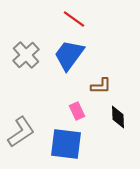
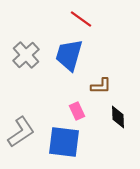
red line: moved 7 px right
blue trapezoid: rotated 20 degrees counterclockwise
blue square: moved 2 px left, 2 px up
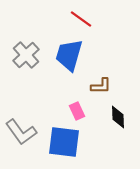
gray L-shape: rotated 88 degrees clockwise
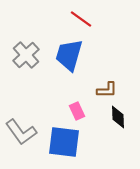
brown L-shape: moved 6 px right, 4 px down
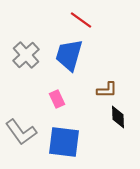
red line: moved 1 px down
pink rectangle: moved 20 px left, 12 px up
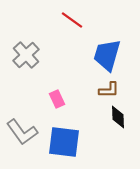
red line: moved 9 px left
blue trapezoid: moved 38 px right
brown L-shape: moved 2 px right
gray L-shape: moved 1 px right
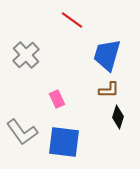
black diamond: rotated 20 degrees clockwise
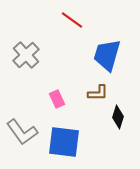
brown L-shape: moved 11 px left, 3 px down
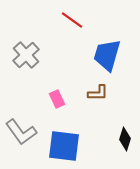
black diamond: moved 7 px right, 22 px down
gray L-shape: moved 1 px left
blue square: moved 4 px down
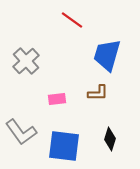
gray cross: moved 6 px down
pink rectangle: rotated 72 degrees counterclockwise
black diamond: moved 15 px left
